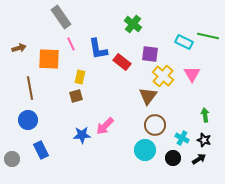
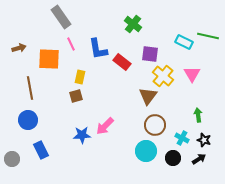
green arrow: moved 7 px left
cyan circle: moved 1 px right, 1 px down
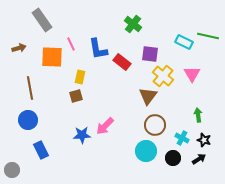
gray rectangle: moved 19 px left, 3 px down
orange square: moved 3 px right, 2 px up
gray circle: moved 11 px down
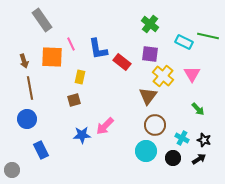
green cross: moved 17 px right
brown arrow: moved 5 px right, 13 px down; rotated 88 degrees clockwise
brown square: moved 2 px left, 4 px down
green arrow: moved 6 px up; rotated 144 degrees clockwise
blue circle: moved 1 px left, 1 px up
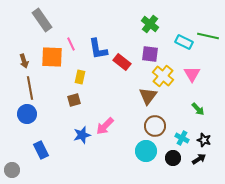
blue circle: moved 5 px up
brown circle: moved 1 px down
blue star: rotated 12 degrees counterclockwise
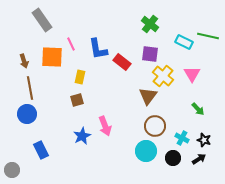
brown square: moved 3 px right
pink arrow: rotated 66 degrees counterclockwise
blue star: moved 1 px down; rotated 12 degrees counterclockwise
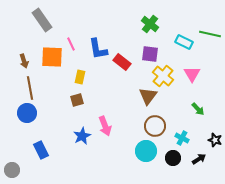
green line: moved 2 px right, 2 px up
blue circle: moved 1 px up
black star: moved 11 px right
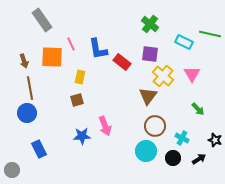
blue star: rotated 24 degrees clockwise
blue rectangle: moved 2 px left, 1 px up
